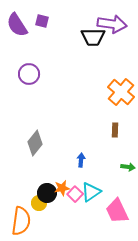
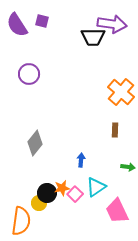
cyan triangle: moved 5 px right, 5 px up
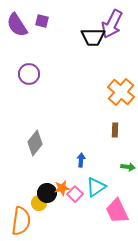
purple arrow: rotated 108 degrees clockwise
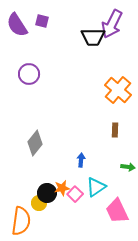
orange cross: moved 3 px left, 2 px up
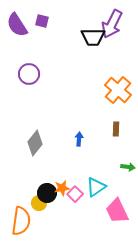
brown rectangle: moved 1 px right, 1 px up
blue arrow: moved 2 px left, 21 px up
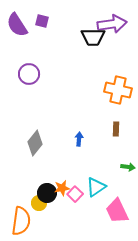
purple arrow: rotated 124 degrees counterclockwise
orange cross: rotated 28 degrees counterclockwise
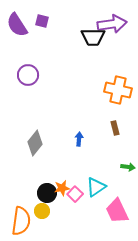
purple circle: moved 1 px left, 1 px down
brown rectangle: moved 1 px left, 1 px up; rotated 16 degrees counterclockwise
yellow circle: moved 3 px right, 8 px down
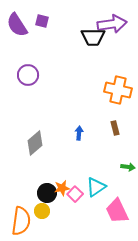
blue arrow: moved 6 px up
gray diamond: rotated 10 degrees clockwise
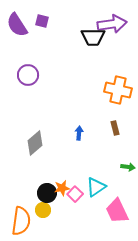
yellow circle: moved 1 px right, 1 px up
